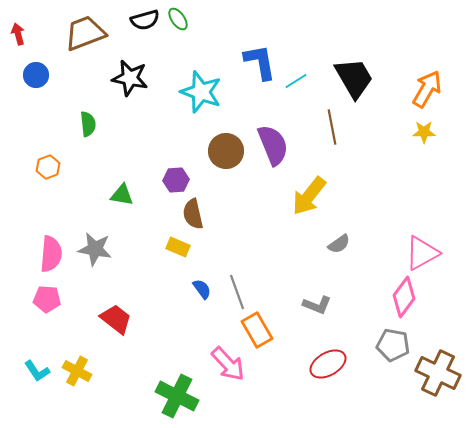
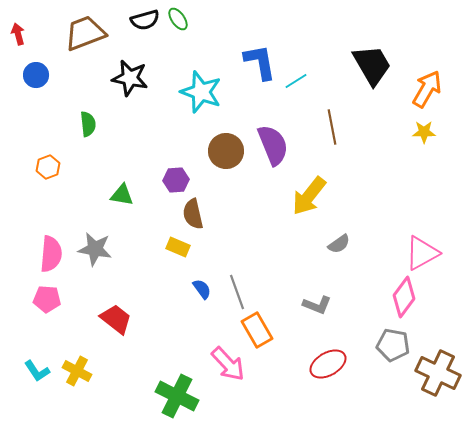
black trapezoid: moved 18 px right, 13 px up
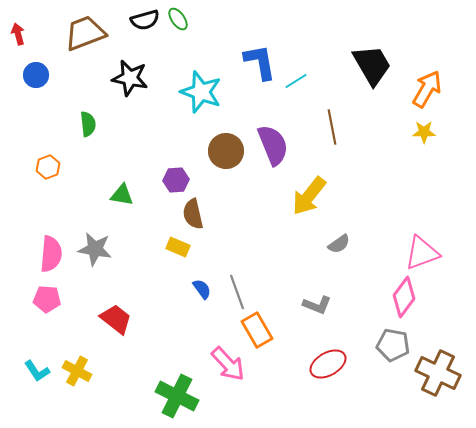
pink triangle: rotated 9 degrees clockwise
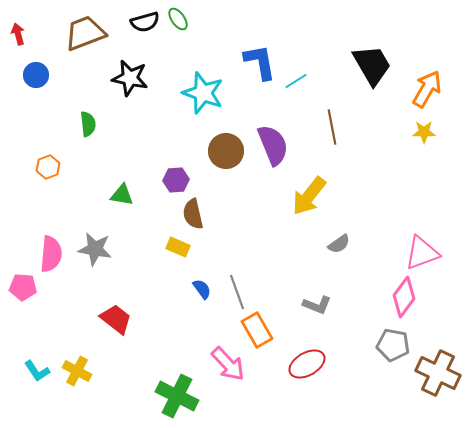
black semicircle: moved 2 px down
cyan star: moved 2 px right, 1 px down
pink pentagon: moved 24 px left, 12 px up
red ellipse: moved 21 px left
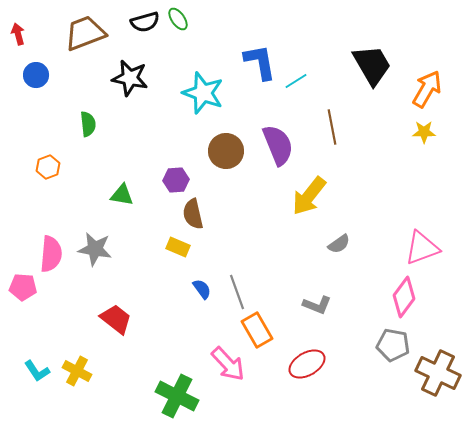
purple semicircle: moved 5 px right
pink triangle: moved 5 px up
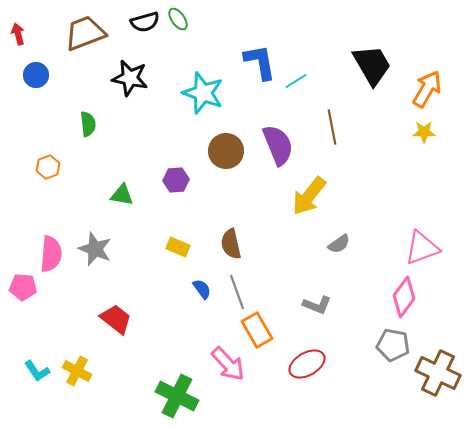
brown semicircle: moved 38 px right, 30 px down
gray star: rotated 12 degrees clockwise
